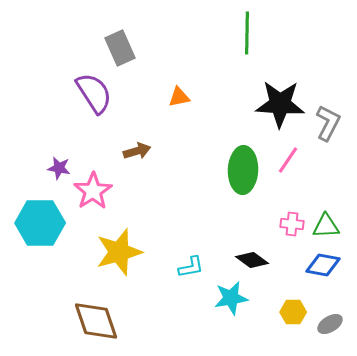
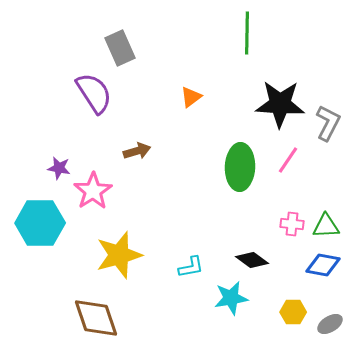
orange triangle: moved 12 px right; rotated 25 degrees counterclockwise
green ellipse: moved 3 px left, 3 px up
yellow star: moved 3 px down
brown diamond: moved 3 px up
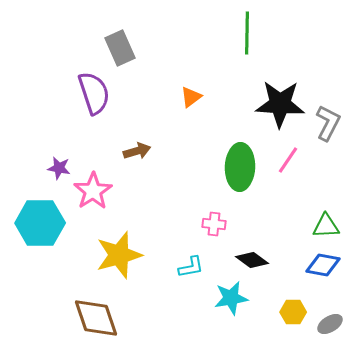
purple semicircle: rotated 15 degrees clockwise
pink cross: moved 78 px left
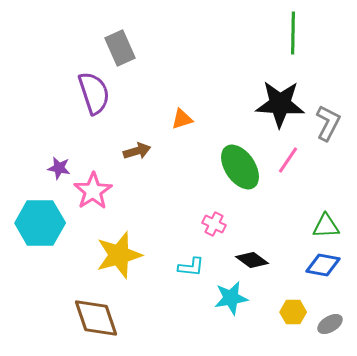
green line: moved 46 px right
orange triangle: moved 9 px left, 22 px down; rotated 20 degrees clockwise
green ellipse: rotated 36 degrees counterclockwise
pink cross: rotated 20 degrees clockwise
cyan L-shape: rotated 16 degrees clockwise
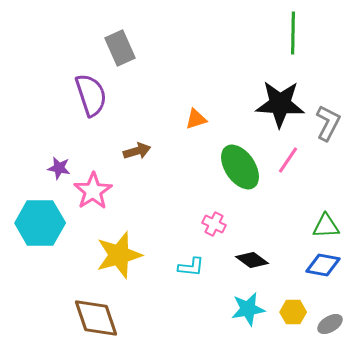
purple semicircle: moved 3 px left, 2 px down
orange triangle: moved 14 px right
cyan star: moved 17 px right, 11 px down
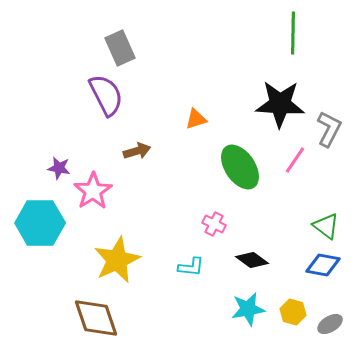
purple semicircle: moved 15 px right; rotated 9 degrees counterclockwise
gray L-shape: moved 1 px right, 6 px down
pink line: moved 7 px right
green triangle: rotated 40 degrees clockwise
yellow star: moved 2 px left, 5 px down; rotated 9 degrees counterclockwise
yellow hexagon: rotated 15 degrees clockwise
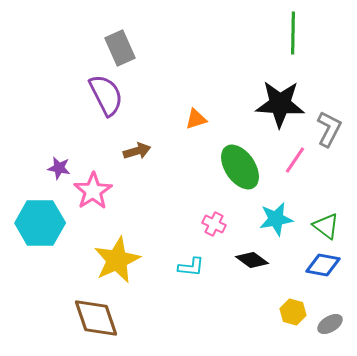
cyan star: moved 28 px right, 90 px up
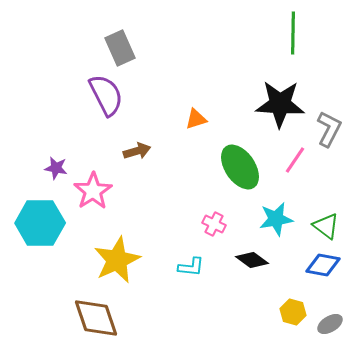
purple star: moved 3 px left
